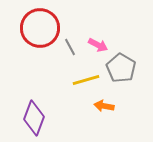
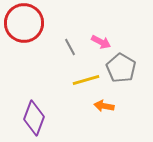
red circle: moved 16 px left, 5 px up
pink arrow: moved 3 px right, 3 px up
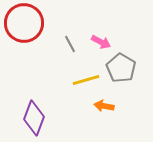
gray line: moved 3 px up
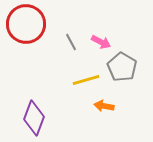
red circle: moved 2 px right, 1 px down
gray line: moved 1 px right, 2 px up
gray pentagon: moved 1 px right, 1 px up
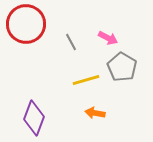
pink arrow: moved 7 px right, 4 px up
orange arrow: moved 9 px left, 7 px down
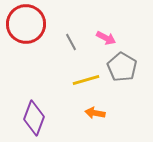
pink arrow: moved 2 px left
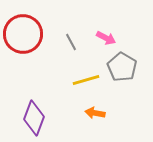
red circle: moved 3 px left, 10 px down
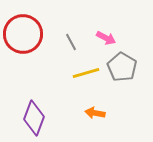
yellow line: moved 7 px up
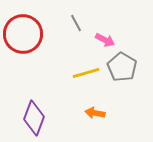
pink arrow: moved 1 px left, 2 px down
gray line: moved 5 px right, 19 px up
